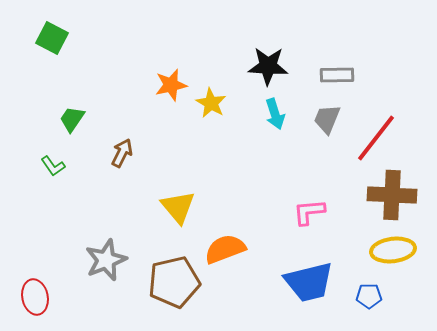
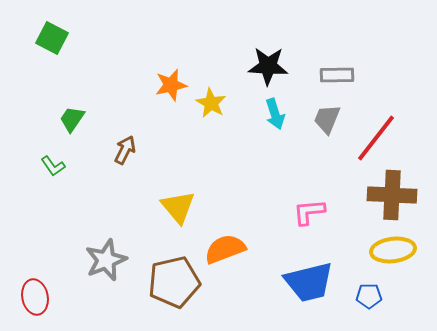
brown arrow: moved 3 px right, 3 px up
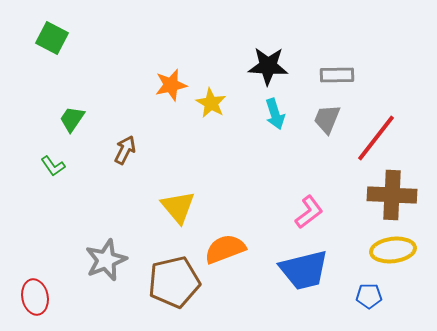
pink L-shape: rotated 148 degrees clockwise
blue trapezoid: moved 5 px left, 12 px up
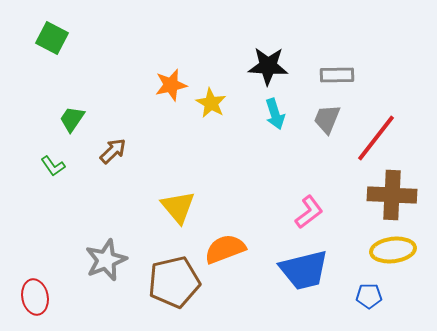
brown arrow: moved 12 px left, 1 px down; rotated 20 degrees clockwise
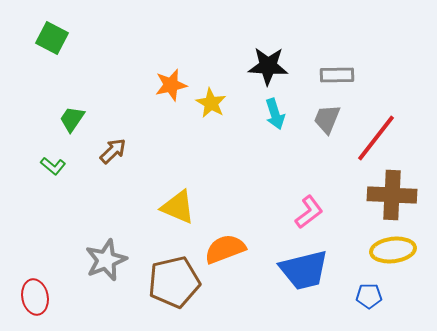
green L-shape: rotated 15 degrees counterclockwise
yellow triangle: rotated 27 degrees counterclockwise
